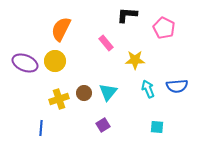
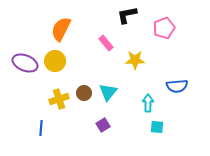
black L-shape: rotated 15 degrees counterclockwise
pink pentagon: rotated 25 degrees clockwise
cyan arrow: moved 14 px down; rotated 24 degrees clockwise
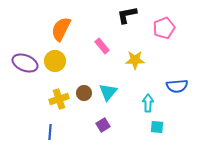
pink rectangle: moved 4 px left, 3 px down
blue line: moved 9 px right, 4 px down
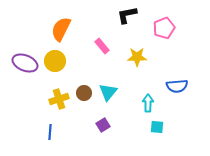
yellow star: moved 2 px right, 3 px up
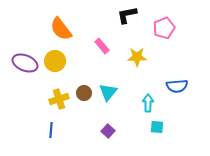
orange semicircle: rotated 65 degrees counterclockwise
purple square: moved 5 px right, 6 px down; rotated 16 degrees counterclockwise
blue line: moved 1 px right, 2 px up
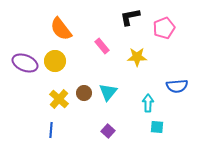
black L-shape: moved 3 px right, 2 px down
yellow cross: rotated 30 degrees counterclockwise
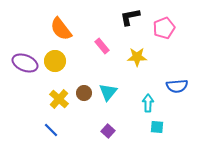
blue line: rotated 49 degrees counterclockwise
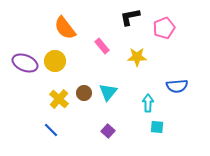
orange semicircle: moved 4 px right, 1 px up
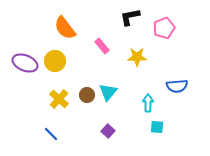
brown circle: moved 3 px right, 2 px down
blue line: moved 4 px down
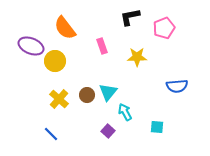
pink rectangle: rotated 21 degrees clockwise
purple ellipse: moved 6 px right, 17 px up
cyan arrow: moved 23 px left, 9 px down; rotated 30 degrees counterclockwise
